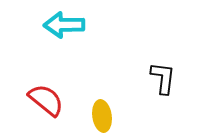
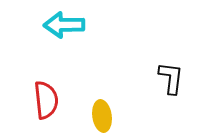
black L-shape: moved 8 px right
red semicircle: rotated 45 degrees clockwise
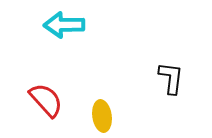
red semicircle: rotated 36 degrees counterclockwise
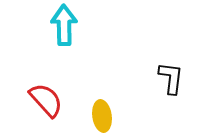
cyan arrow: rotated 90 degrees clockwise
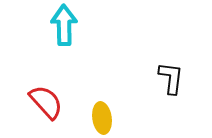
red semicircle: moved 2 px down
yellow ellipse: moved 2 px down
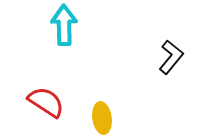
black L-shape: moved 21 px up; rotated 32 degrees clockwise
red semicircle: rotated 15 degrees counterclockwise
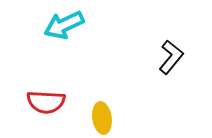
cyan arrow: rotated 114 degrees counterclockwise
red semicircle: rotated 150 degrees clockwise
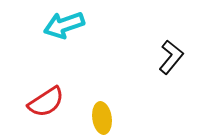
cyan arrow: rotated 6 degrees clockwise
red semicircle: rotated 36 degrees counterclockwise
